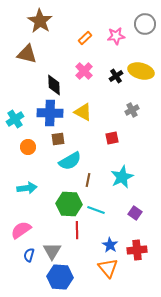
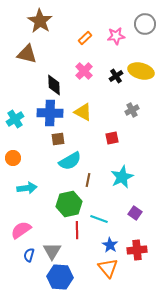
orange circle: moved 15 px left, 11 px down
green hexagon: rotated 15 degrees counterclockwise
cyan line: moved 3 px right, 9 px down
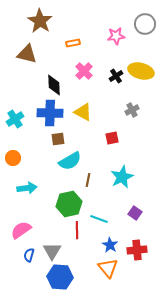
orange rectangle: moved 12 px left, 5 px down; rotated 32 degrees clockwise
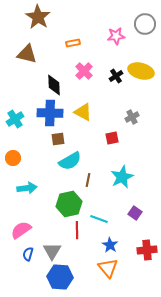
brown star: moved 2 px left, 4 px up
gray cross: moved 7 px down
red cross: moved 10 px right
blue semicircle: moved 1 px left, 1 px up
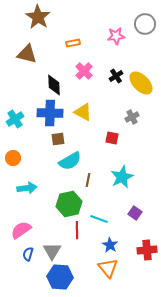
yellow ellipse: moved 12 px down; rotated 30 degrees clockwise
red square: rotated 24 degrees clockwise
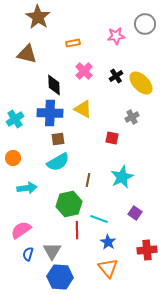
yellow triangle: moved 3 px up
cyan semicircle: moved 12 px left, 1 px down
blue star: moved 2 px left, 3 px up
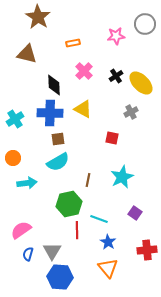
gray cross: moved 1 px left, 5 px up
cyan arrow: moved 5 px up
